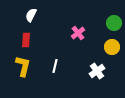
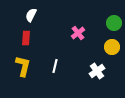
red rectangle: moved 2 px up
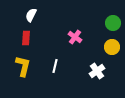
green circle: moved 1 px left
pink cross: moved 3 px left, 4 px down; rotated 16 degrees counterclockwise
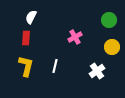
white semicircle: moved 2 px down
green circle: moved 4 px left, 3 px up
pink cross: rotated 24 degrees clockwise
yellow L-shape: moved 3 px right
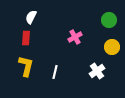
white line: moved 6 px down
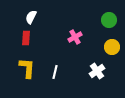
yellow L-shape: moved 1 px right, 2 px down; rotated 10 degrees counterclockwise
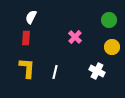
pink cross: rotated 16 degrees counterclockwise
white cross: rotated 28 degrees counterclockwise
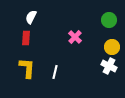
white cross: moved 12 px right, 5 px up
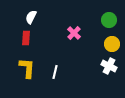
pink cross: moved 1 px left, 4 px up
yellow circle: moved 3 px up
